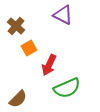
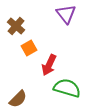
purple triangle: moved 3 px right, 1 px up; rotated 25 degrees clockwise
green semicircle: rotated 140 degrees counterclockwise
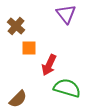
orange square: rotated 28 degrees clockwise
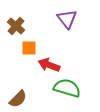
purple triangle: moved 1 px right, 5 px down
red arrow: rotated 85 degrees clockwise
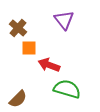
purple triangle: moved 3 px left, 1 px down
brown cross: moved 2 px right, 2 px down
green semicircle: moved 1 px down
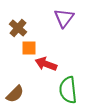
purple triangle: moved 2 px up; rotated 15 degrees clockwise
red arrow: moved 3 px left, 1 px up
green semicircle: moved 1 px right, 1 px down; rotated 112 degrees counterclockwise
brown semicircle: moved 3 px left, 5 px up
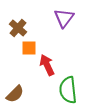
red arrow: moved 1 px right, 1 px down; rotated 45 degrees clockwise
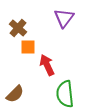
orange square: moved 1 px left, 1 px up
green semicircle: moved 3 px left, 4 px down
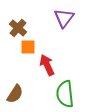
brown semicircle: rotated 12 degrees counterclockwise
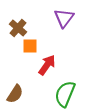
orange square: moved 2 px right, 1 px up
red arrow: rotated 60 degrees clockwise
green semicircle: rotated 28 degrees clockwise
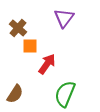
red arrow: moved 1 px up
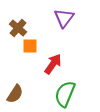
red arrow: moved 6 px right
